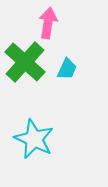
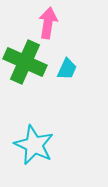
green cross: rotated 18 degrees counterclockwise
cyan star: moved 6 px down
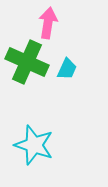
green cross: moved 2 px right
cyan star: rotated 6 degrees counterclockwise
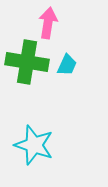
green cross: rotated 15 degrees counterclockwise
cyan trapezoid: moved 4 px up
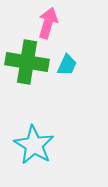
pink arrow: rotated 8 degrees clockwise
cyan star: rotated 12 degrees clockwise
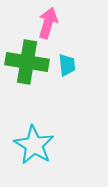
cyan trapezoid: rotated 30 degrees counterclockwise
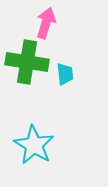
pink arrow: moved 2 px left
cyan trapezoid: moved 2 px left, 9 px down
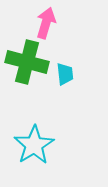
green cross: rotated 6 degrees clockwise
cyan star: rotated 9 degrees clockwise
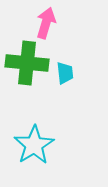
green cross: moved 1 px down; rotated 9 degrees counterclockwise
cyan trapezoid: moved 1 px up
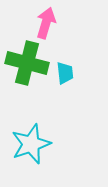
green cross: rotated 9 degrees clockwise
cyan star: moved 3 px left, 1 px up; rotated 12 degrees clockwise
